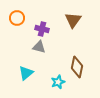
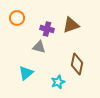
brown triangle: moved 2 px left, 5 px down; rotated 36 degrees clockwise
purple cross: moved 5 px right
brown diamond: moved 3 px up
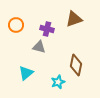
orange circle: moved 1 px left, 7 px down
brown triangle: moved 3 px right, 6 px up
brown diamond: moved 1 px left, 1 px down
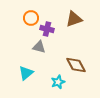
orange circle: moved 15 px right, 7 px up
brown diamond: rotated 40 degrees counterclockwise
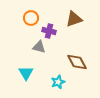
purple cross: moved 2 px right, 2 px down
brown diamond: moved 1 px right, 3 px up
cyan triangle: rotated 21 degrees counterclockwise
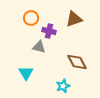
cyan star: moved 5 px right, 4 px down
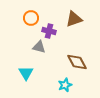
cyan star: moved 2 px right, 1 px up
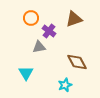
purple cross: rotated 24 degrees clockwise
gray triangle: rotated 24 degrees counterclockwise
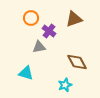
cyan triangle: rotated 42 degrees counterclockwise
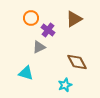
brown triangle: rotated 12 degrees counterclockwise
purple cross: moved 1 px left, 1 px up
gray triangle: rotated 16 degrees counterclockwise
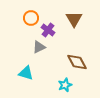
brown triangle: rotated 30 degrees counterclockwise
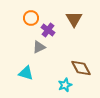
brown diamond: moved 4 px right, 6 px down
